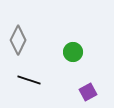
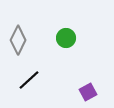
green circle: moved 7 px left, 14 px up
black line: rotated 60 degrees counterclockwise
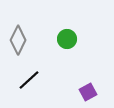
green circle: moved 1 px right, 1 px down
